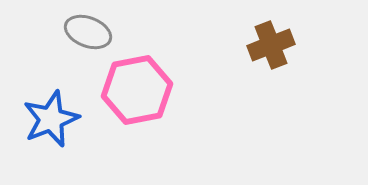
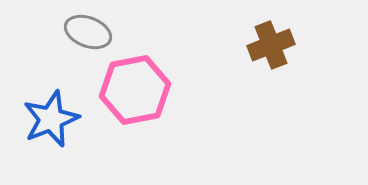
pink hexagon: moved 2 px left
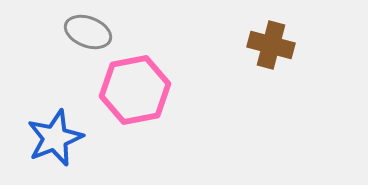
brown cross: rotated 36 degrees clockwise
blue star: moved 4 px right, 19 px down
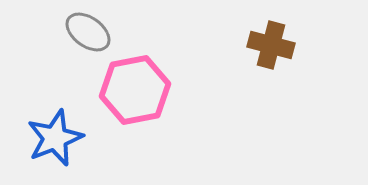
gray ellipse: rotated 15 degrees clockwise
